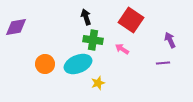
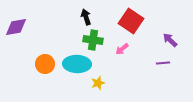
red square: moved 1 px down
purple arrow: rotated 21 degrees counterclockwise
pink arrow: rotated 72 degrees counterclockwise
cyan ellipse: moved 1 px left; rotated 24 degrees clockwise
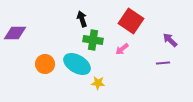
black arrow: moved 4 px left, 2 px down
purple diamond: moved 1 px left, 6 px down; rotated 10 degrees clockwise
cyan ellipse: rotated 28 degrees clockwise
yellow star: rotated 24 degrees clockwise
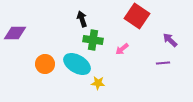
red square: moved 6 px right, 5 px up
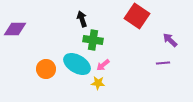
purple diamond: moved 4 px up
pink arrow: moved 19 px left, 16 px down
orange circle: moved 1 px right, 5 px down
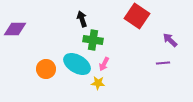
pink arrow: moved 1 px right, 1 px up; rotated 24 degrees counterclockwise
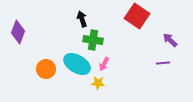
purple diamond: moved 3 px right, 3 px down; rotated 70 degrees counterclockwise
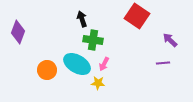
orange circle: moved 1 px right, 1 px down
